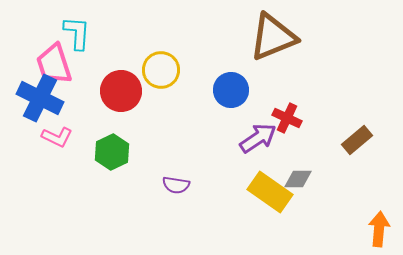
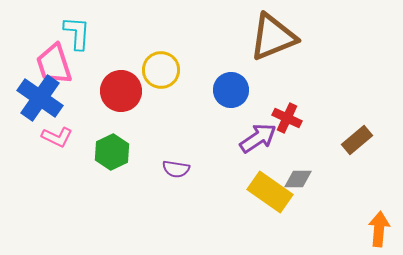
blue cross: rotated 9 degrees clockwise
purple semicircle: moved 16 px up
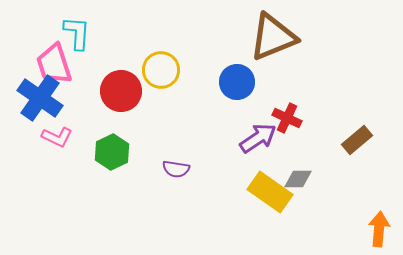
blue circle: moved 6 px right, 8 px up
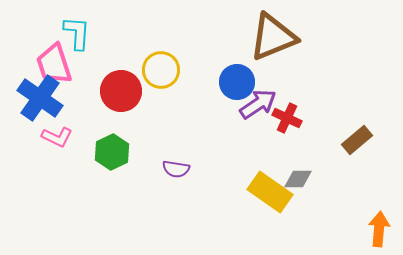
purple arrow: moved 34 px up
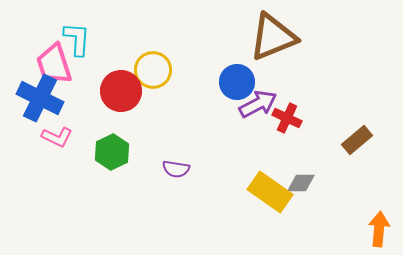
cyan L-shape: moved 6 px down
yellow circle: moved 8 px left
blue cross: rotated 9 degrees counterclockwise
purple arrow: rotated 6 degrees clockwise
gray diamond: moved 3 px right, 4 px down
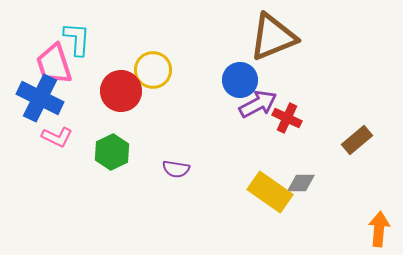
blue circle: moved 3 px right, 2 px up
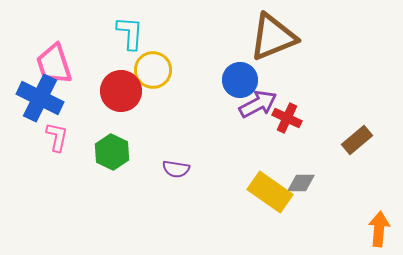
cyan L-shape: moved 53 px right, 6 px up
pink L-shape: rotated 104 degrees counterclockwise
green hexagon: rotated 8 degrees counterclockwise
